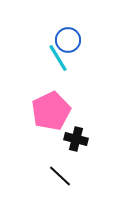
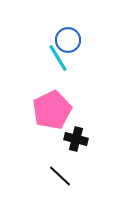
pink pentagon: moved 1 px right, 1 px up
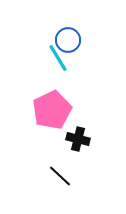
black cross: moved 2 px right
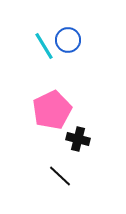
cyan line: moved 14 px left, 12 px up
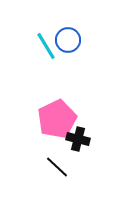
cyan line: moved 2 px right
pink pentagon: moved 5 px right, 9 px down
black line: moved 3 px left, 9 px up
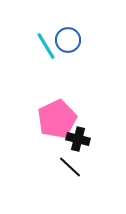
black line: moved 13 px right
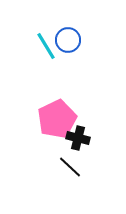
black cross: moved 1 px up
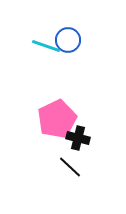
cyan line: rotated 40 degrees counterclockwise
